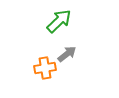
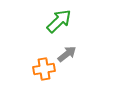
orange cross: moved 1 px left, 1 px down
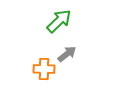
orange cross: rotated 10 degrees clockwise
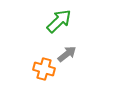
orange cross: rotated 15 degrees clockwise
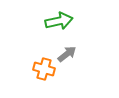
green arrow: rotated 32 degrees clockwise
